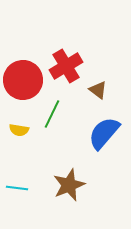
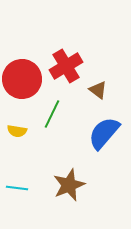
red circle: moved 1 px left, 1 px up
yellow semicircle: moved 2 px left, 1 px down
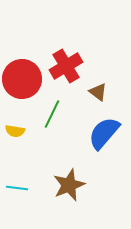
brown triangle: moved 2 px down
yellow semicircle: moved 2 px left
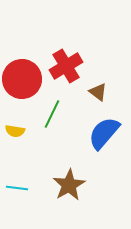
brown star: rotated 8 degrees counterclockwise
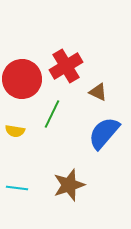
brown triangle: rotated 12 degrees counterclockwise
brown star: rotated 12 degrees clockwise
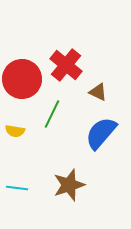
red cross: moved 1 px up; rotated 20 degrees counterclockwise
blue semicircle: moved 3 px left
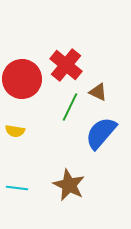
green line: moved 18 px right, 7 px up
brown star: rotated 28 degrees counterclockwise
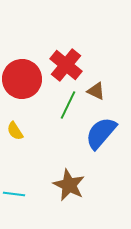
brown triangle: moved 2 px left, 1 px up
green line: moved 2 px left, 2 px up
yellow semicircle: rotated 48 degrees clockwise
cyan line: moved 3 px left, 6 px down
